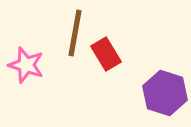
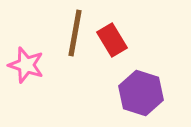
red rectangle: moved 6 px right, 14 px up
purple hexagon: moved 24 px left
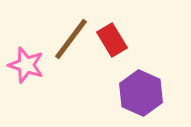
brown line: moved 4 px left, 6 px down; rotated 27 degrees clockwise
purple hexagon: rotated 6 degrees clockwise
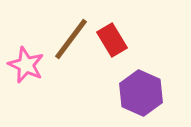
pink star: rotated 6 degrees clockwise
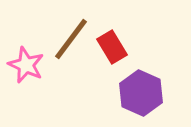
red rectangle: moved 7 px down
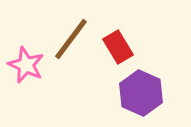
red rectangle: moved 6 px right
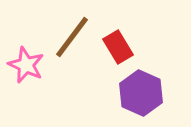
brown line: moved 1 px right, 2 px up
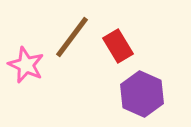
red rectangle: moved 1 px up
purple hexagon: moved 1 px right, 1 px down
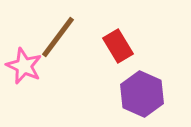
brown line: moved 14 px left
pink star: moved 2 px left, 1 px down
